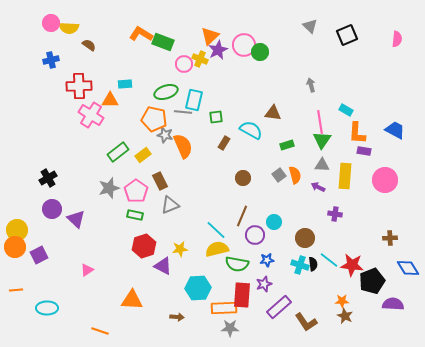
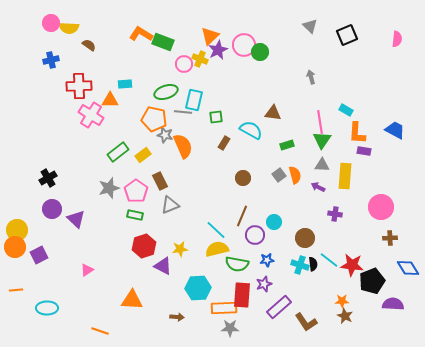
gray arrow at (311, 85): moved 8 px up
pink circle at (385, 180): moved 4 px left, 27 px down
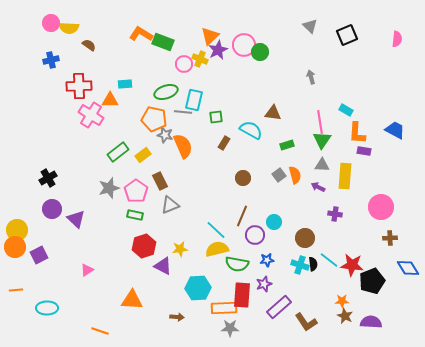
purple semicircle at (393, 304): moved 22 px left, 18 px down
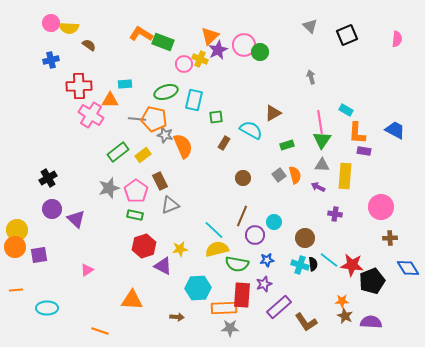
gray line at (183, 112): moved 46 px left, 7 px down
brown triangle at (273, 113): rotated 36 degrees counterclockwise
cyan line at (216, 230): moved 2 px left
purple square at (39, 255): rotated 18 degrees clockwise
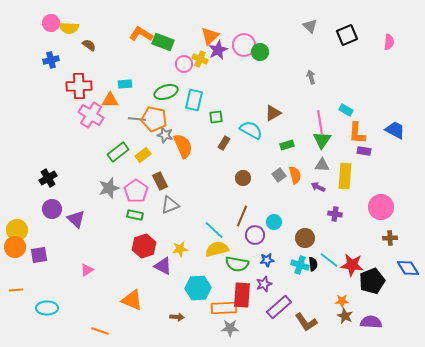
pink semicircle at (397, 39): moved 8 px left, 3 px down
orange triangle at (132, 300): rotated 20 degrees clockwise
